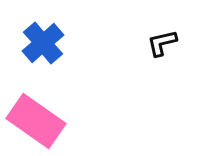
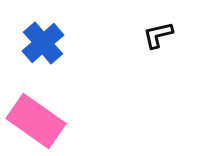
black L-shape: moved 4 px left, 8 px up
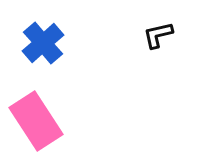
pink rectangle: rotated 22 degrees clockwise
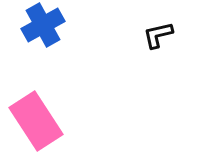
blue cross: moved 18 px up; rotated 12 degrees clockwise
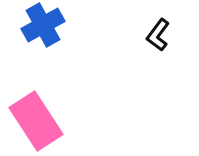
black L-shape: rotated 40 degrees counterclockwise
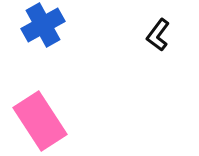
pink rectangle: moved 4 px right
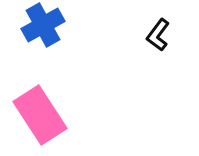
pink rectangle: moved 6 px up
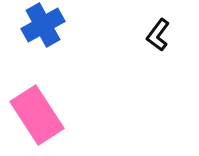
pink rectangle: moved 3 px left
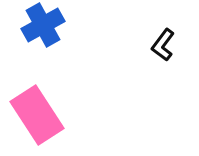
black L-shape: moved 5 px right, 10 px down
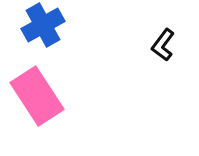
pink rectangle: moved 19 px up
